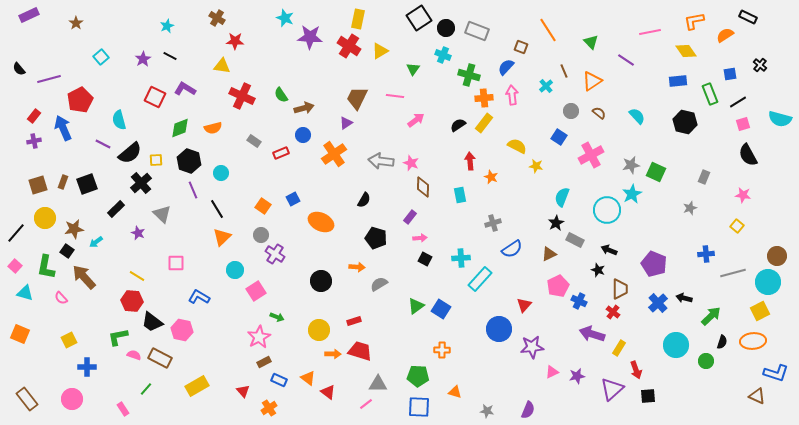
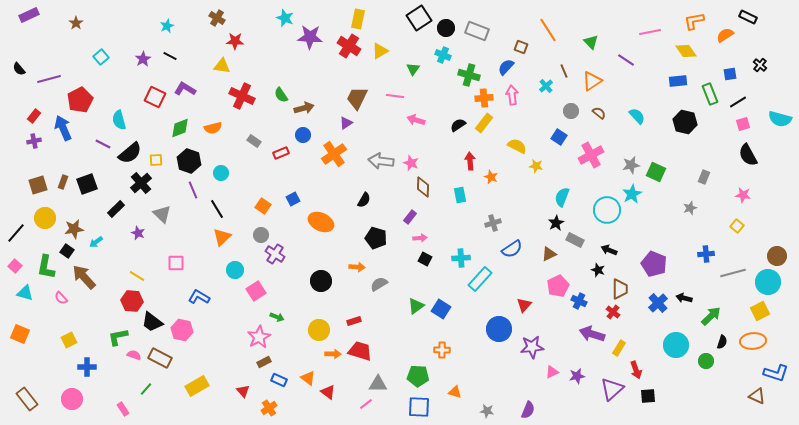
pink arrow at (416, 120): rotated 126 degrees counterclockwise
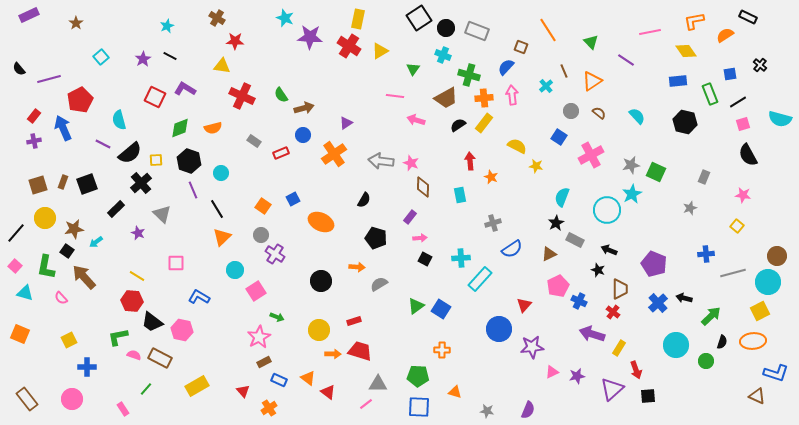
brown trapezoid at (357, 98): moved 89 px right; rotated 145 degrees counterclockwise
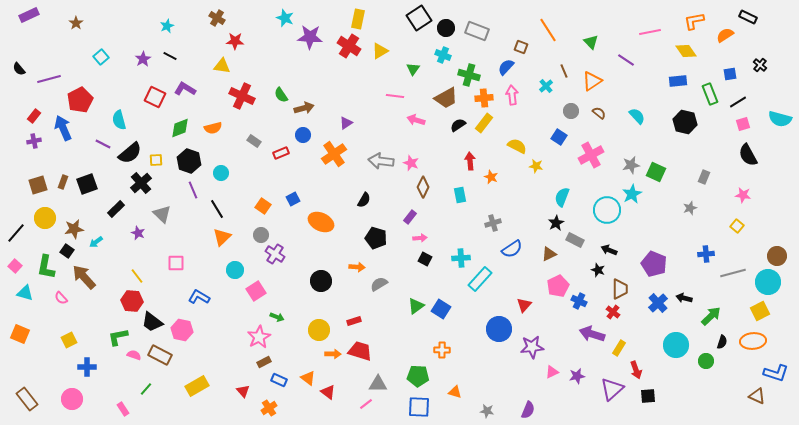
brown diamond at (423, 187): rotated 25 degrees clockwise
yellow line at (137, 276): rotated 21 degrees clockwise
brown rectangle at (160, 358): moved 3 px up
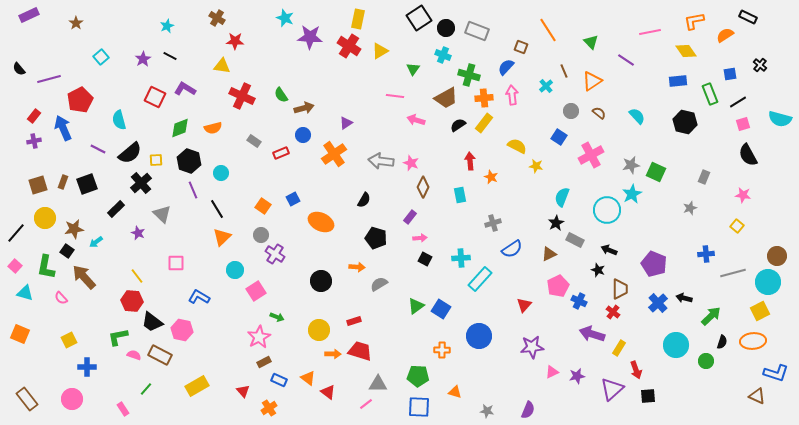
purple line at (103, 144): moved 5 px left, 5 px down
blue circle at (499, 329): moved 20 px left, 7 px down
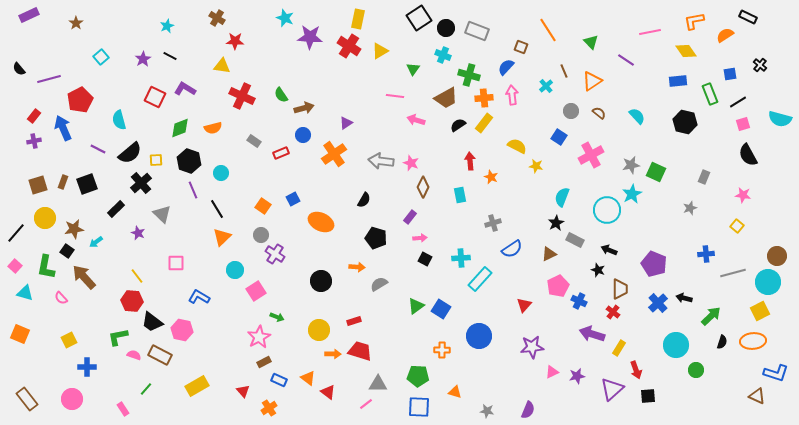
green circle at (706, 361): moved 10 px left, 9 px down
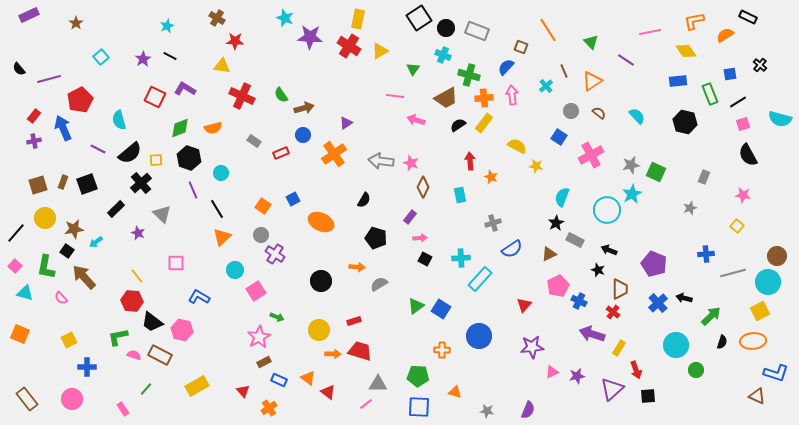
black hexagon at (189, 161): moved 3 px up
